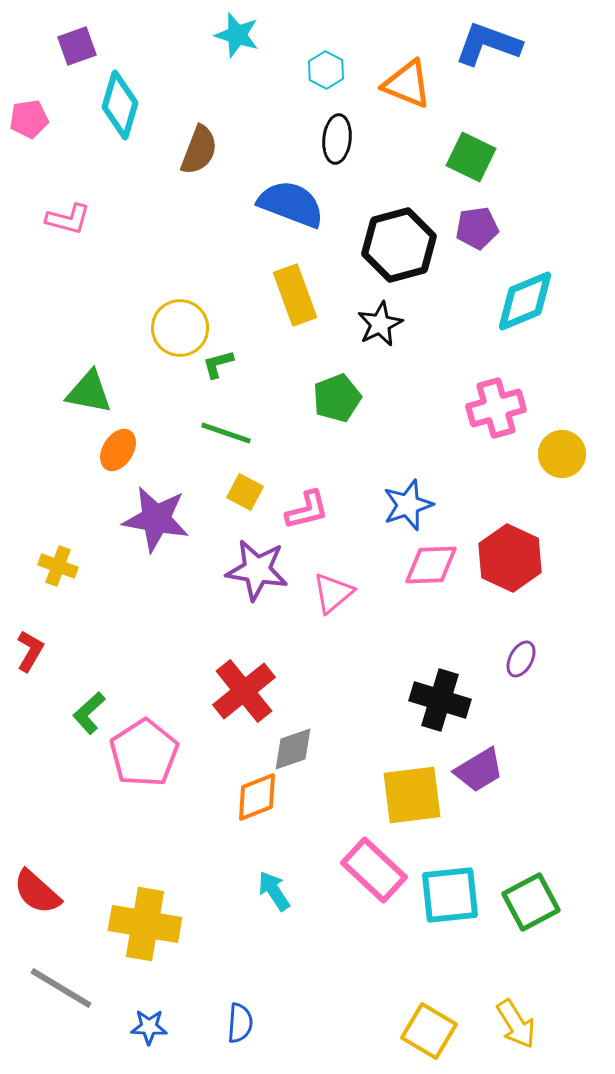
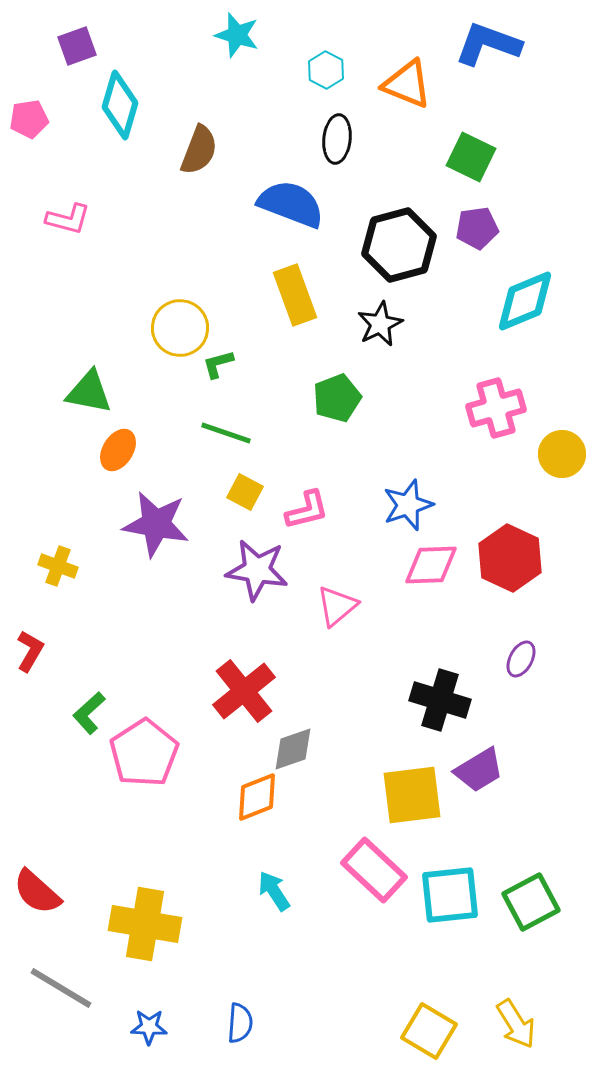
purple star at (156, 519): moved 5 px down
pink triangle at (333, 593): moved 4 px right, 13 px down
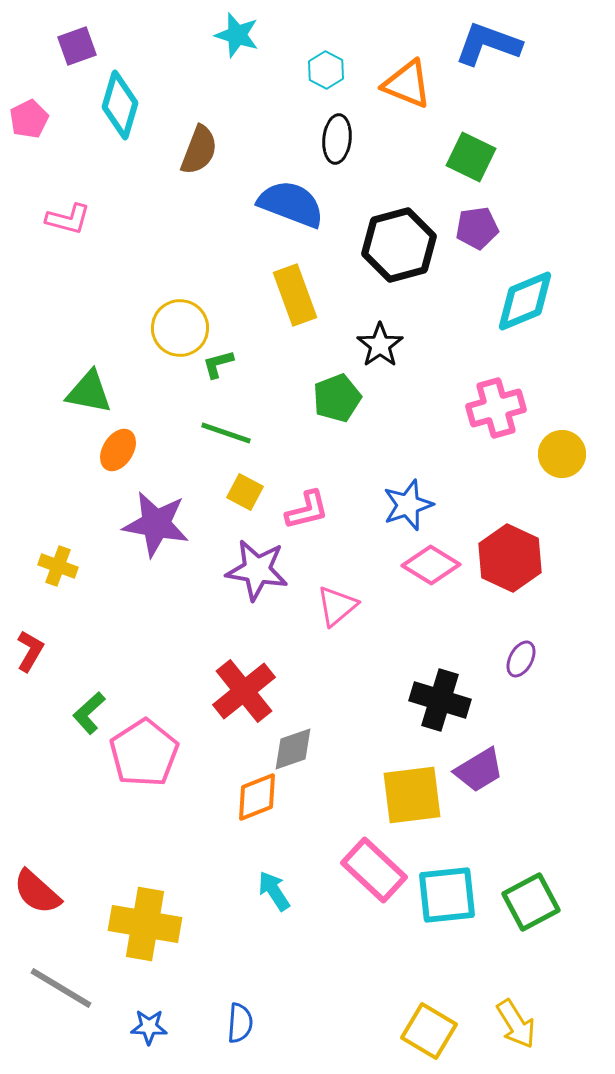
pink pentagon at (29, 119): rotated 18 degrees counterclockwise
black star at (380, 324): moved 21 px down; rotated 9 degrees counterclockwise
pink diamond at (431, 565): rotated 34 degrees clockwise
cyan square at (450, 895): moved 3 px left
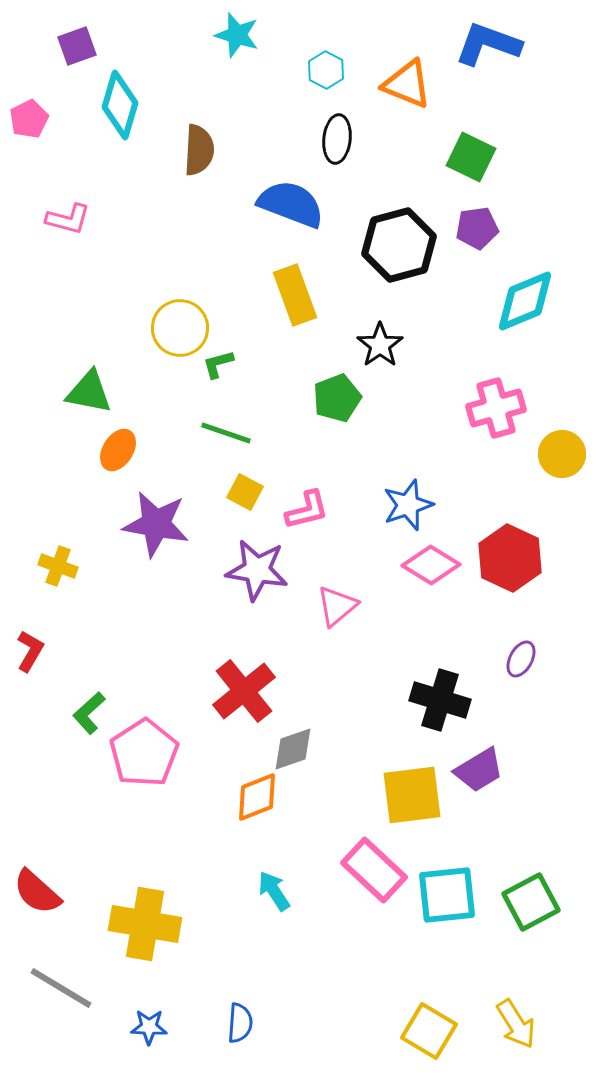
brown semicircle at (199, 150): rotated 18 degrees counterclockwise
